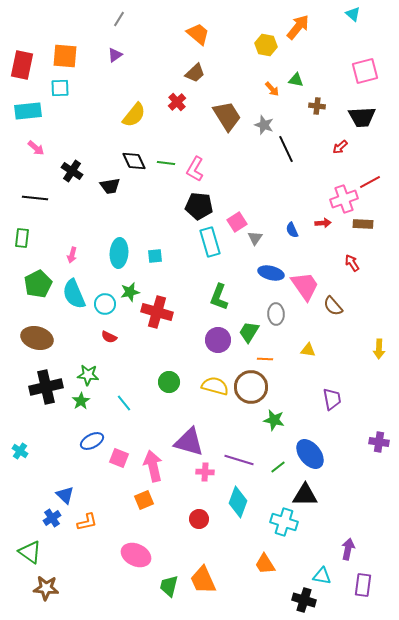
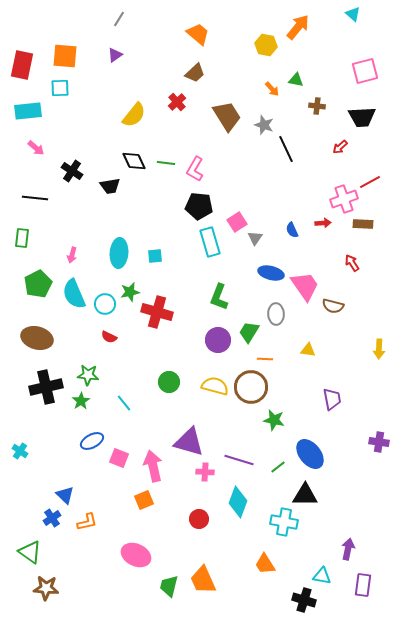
brown semicircle at (333, 306): rotated 35 degrees counterclockwise
cyan cross at (284, 522): rotated 8 degrees counterclockwise
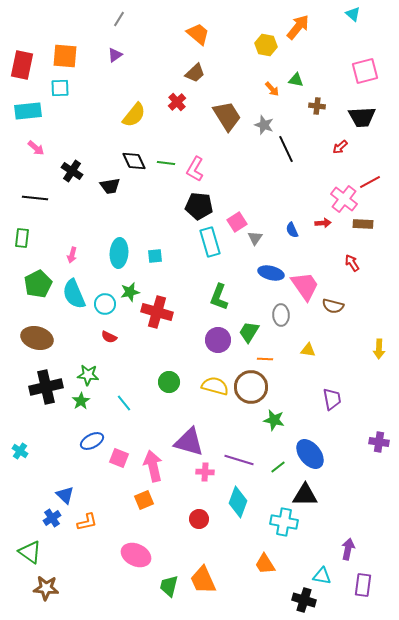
pink cross at (344, 199): rotated 32 degrees counterclockwise
gray ellipse at (276, 314): moved 5 px right, 1 px down
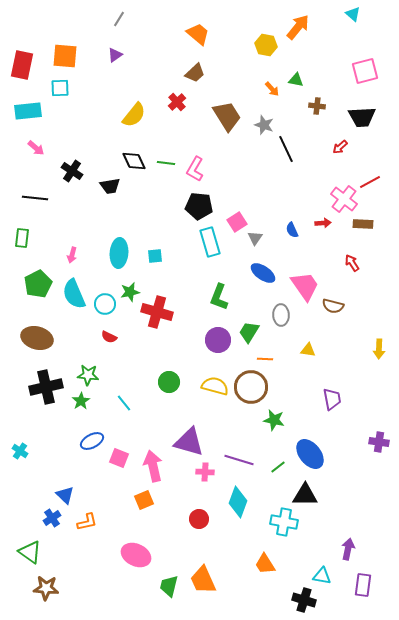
blue ellipse at (271, 273): moved 8 px left; rotated 20 degrees clockwise
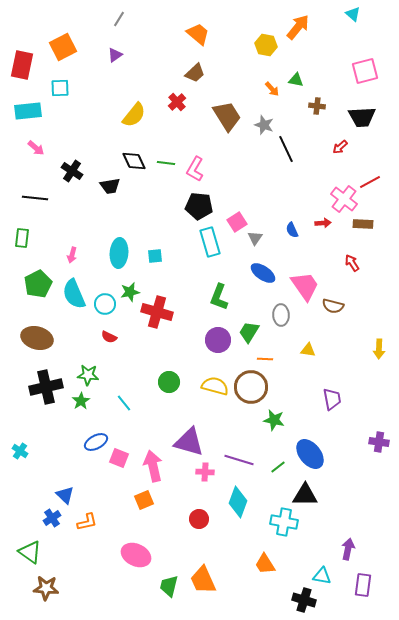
orange square at (65, 56): moved 2 px left, 9 px up; rotated 32 degrees counterclockwise
blue ellipse at (92, 441): moved 4 px right, 1 px down
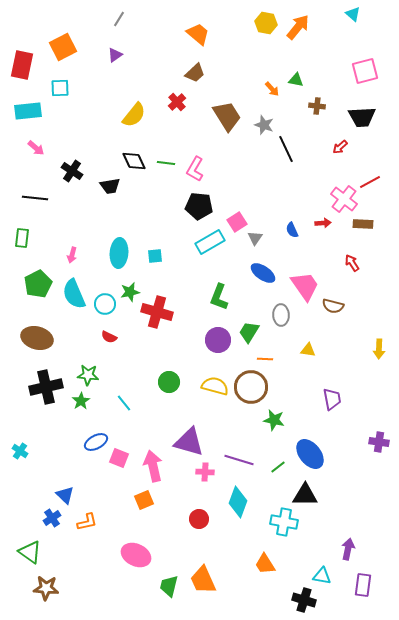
yellow hexagon at (266, 45): moved 22 px up
cyan rectangle at (210, 242): rotated 76 degrees clockwise
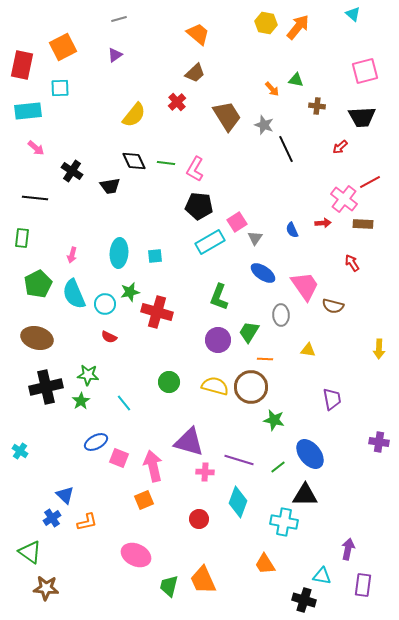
gray line at (119, 19): rotated 42 degrees clockwise
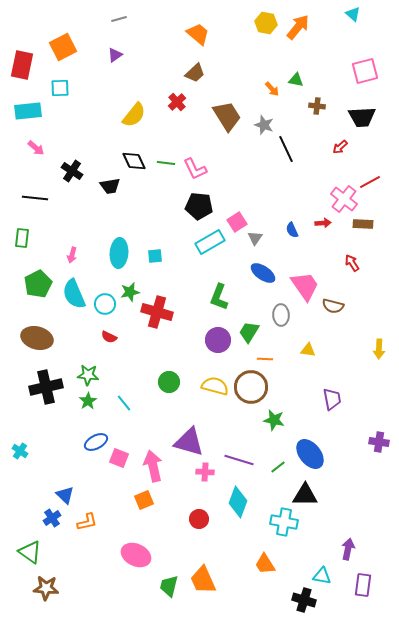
pink L-shape at (195, 169): rotated 55 degrees counterclockwise
green star at (81, 401): moved 7 px right
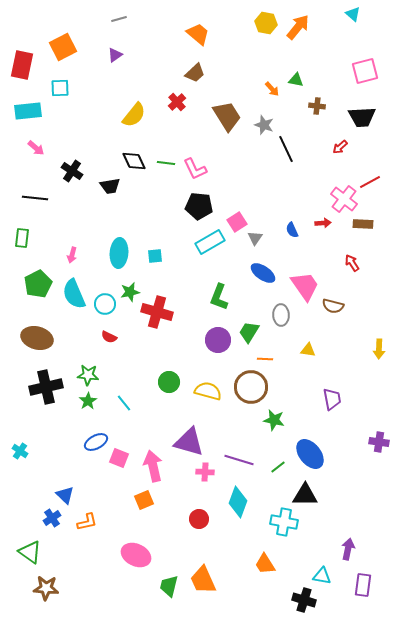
yellow semicircle at (215, 386): moved 7 px left, 5 px down
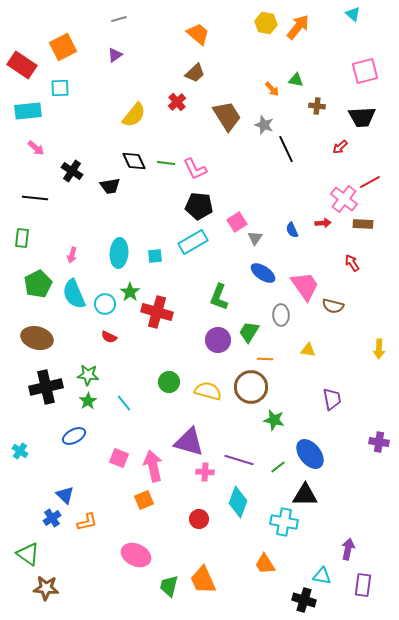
red rectangle at (22, 65): rotated 68 degrees counterclockwise
cyan rectangle at (210, 242): moved 17 px left
green star at (130, 292): rotated 24 degrees counterclockwise
blue ellipse at (96, 442): moved 22 px left, 6 px up
green triangle at (30, 552): moved 2 px left, 2 px down
